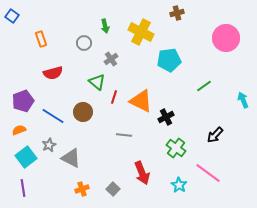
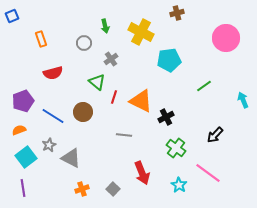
blue square: rotated 32 degrees clockwise
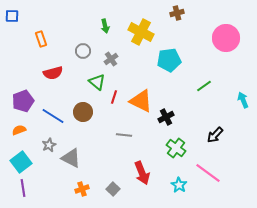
blue square: rotated 24 degrees clockwise
gray circle: moved 1 px left, 8 px down
cyan square: moved 5 px left, 5 px down
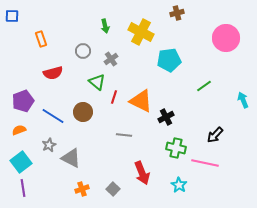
green cross: rotated 24 degrees counterclockwise
pink line: moved 3 px left, 10 px up; rotated 24 degrees counterclockwise
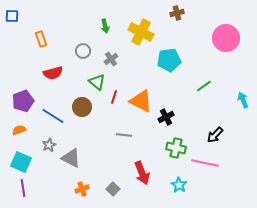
brown circle: moved 1 px left, 5 px up
cyan square: rotated 30 degrees counterclockwise
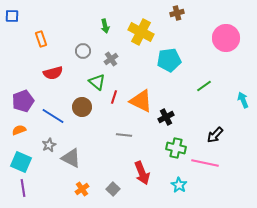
orange cross: rotated 16 degrees counterclockwise
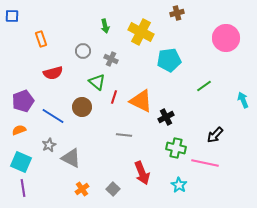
gray cross: rotated 32 degrees counterclockwise
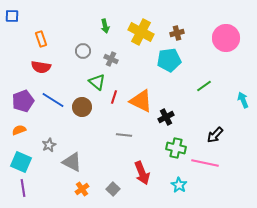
brown cross: moved 20 px down
red semicircle: moved 12 px left, 6 px up; rotated 24 degrees clockwise
blue line: moved 16 px up
gray triangle: moved 1 px right, 4 px down
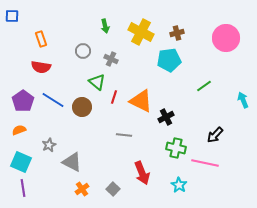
purple pentagon: rotated 15 degrees counterclockwise
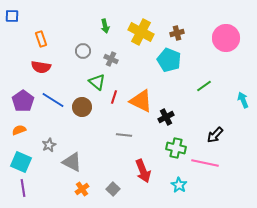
cyan pentagon: rotated 30 degrees clockwise
red arrow: moved 1 px right, 2 px up
